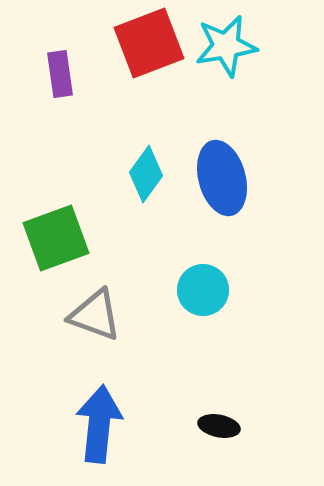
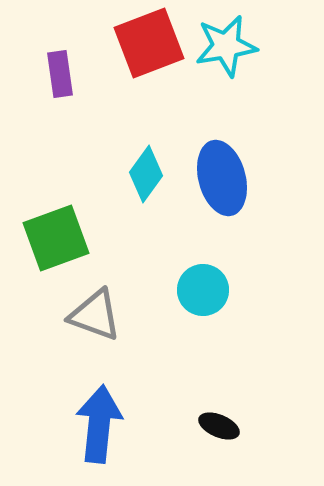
black ellipse: rotated 12 degrees clockwise
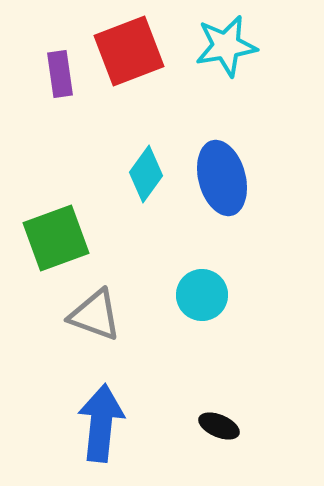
red square: moved 20 px left, 8 px down
cyan circle: moved 1 px left, 5 px down
blue arrow: moved 2 px right, 1 px up
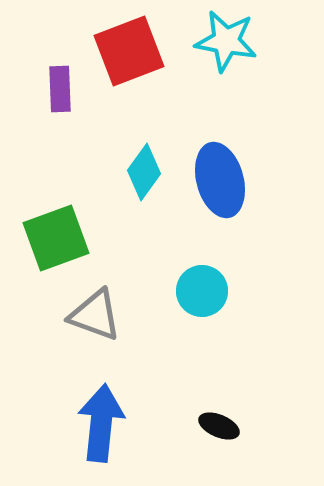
cyan star: moved 5 px up; rotated 20 degrees clockwise
purple rectangle: moved 15 px down; rotated 6 degrees clockwise
cyan diamond: moved 2 px left, 2 px up
blue ellipse: moved 2 px left, 2 px down
cyan circle: moved 4 px up
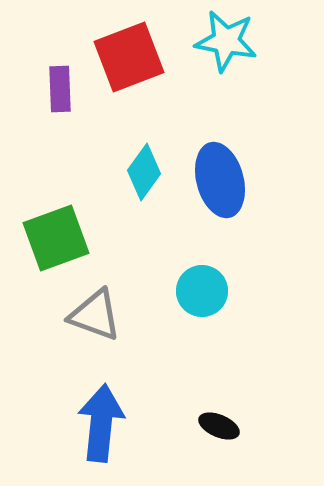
red square: moved 6 px down
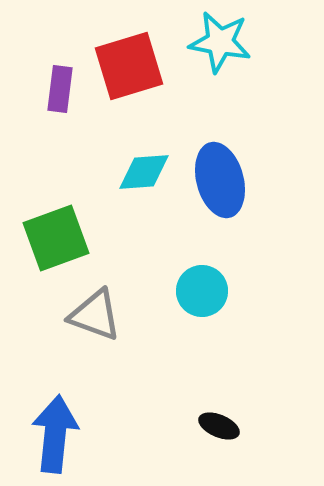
cyan star: moved 6 px left, 1 px down
red square: moved 9 px down; rotated 4 degrees clockwise
purple rectangle: rotated 9 degrees clockwise
cyan diamond: rotated 50 degrees clockwise
blue arrow: moved 46 px left, 11 px down
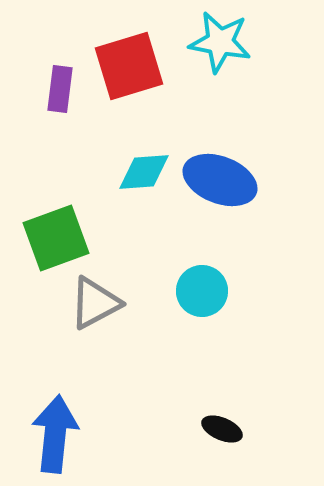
blue ellipse: rotated 54 degrees counterclockwise
gray triangle: moved 12 px up; rotated 48 degrees counterclockwise
black ellipse: moved 3 px right, 3 px down
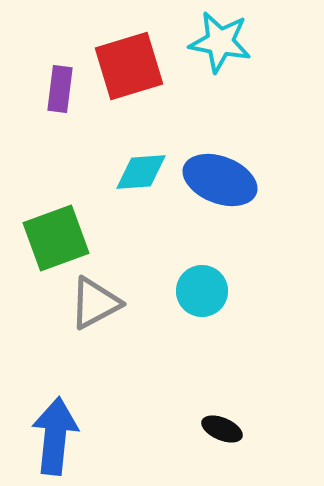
cyan diamond: moved 3 px left
blue arrow: moved 2 px down
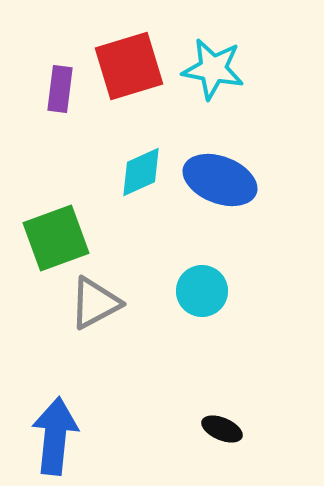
cyan star: moved 7 px left, 27 px down
cyan diamond: rotated 20 degrees counterclockwise
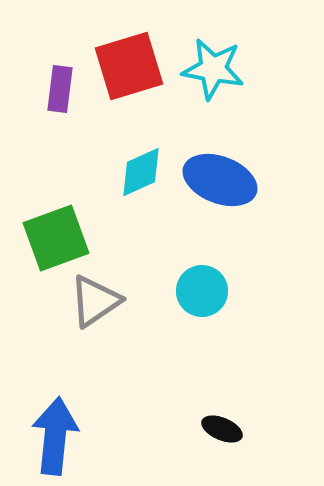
gray triangle: moved 2 px up; rotated 6 degrees counterclockwise
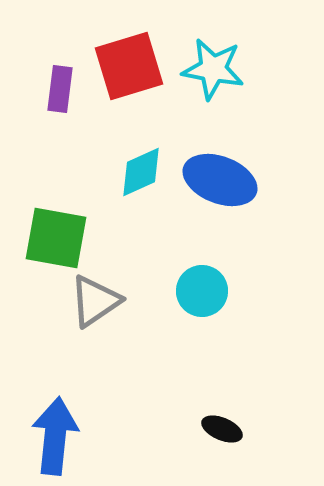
green square: rotated 30 degrees clockwise
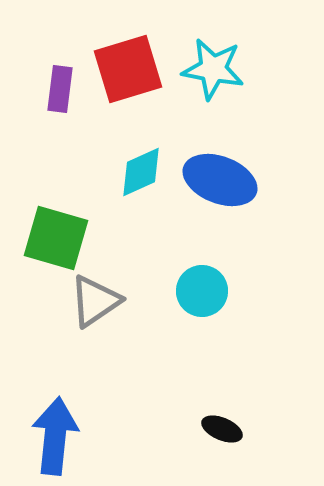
red square: moved 1 px left, 3 px down
green square: rotated 6 degrees clockwise
